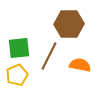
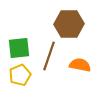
brown line: rotated 8 degrees counterclockwise
yellow pentagon: moved 3 px right
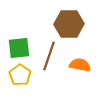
yellow pentagon: rotated 15 degrees counterclockwise
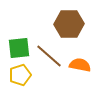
brown line: rotated 68 degrees counterclockwise
yellow pentagon: rotated 20 degrees clockwise
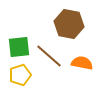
brown hexagon: rotated 12 degrees clockwise
green square: moved 1 px up
orange semicircle: moved 2 px right, 2 px up
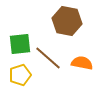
brown hexagon: moved 2 px left, 3 px up
green square: moved 1 px right, 3 px up
brown line: moved 1 px left, 2 px down
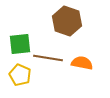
brown hexagon: rotated 8 degrees clockwise
brown line: rotated 32 degrees counterclockwise
yellow pentagon: rotated 30 degrees counterclockwise
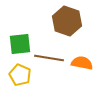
brown line: moved 1 px right
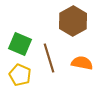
brown hexagon: moved 6 px right; rotated 12 degrees clockwise
green square: rotated 30 degrees clockwise
brown line: rotated 64 degrees clockwise
